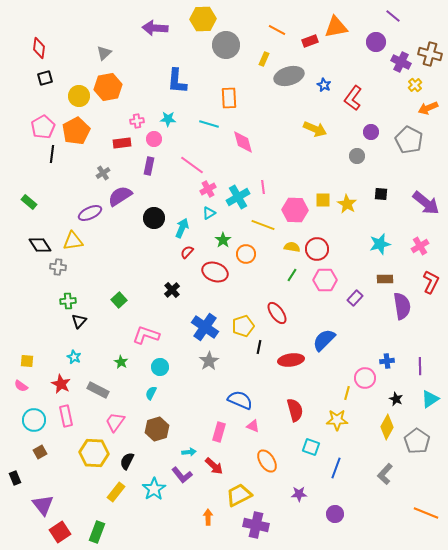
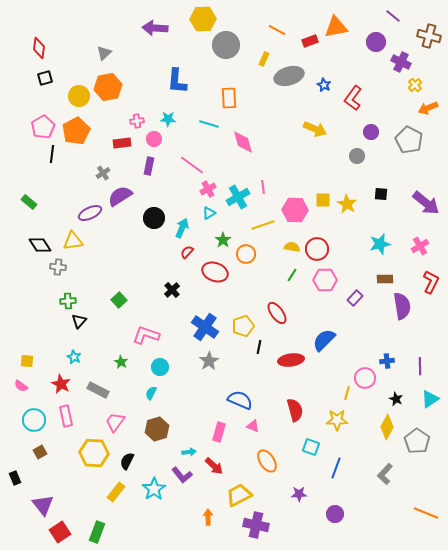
brown cross at (430, 54): moved 1 px left, 18 px up
yellow line at (263, 225): rotated 40 degrees counterclockwise
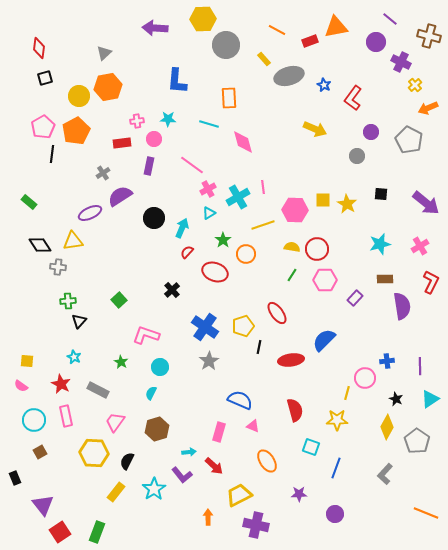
purple line at (393, 16): moved 3 px left, 3 px down
yellow rectangle at (264, 59): rotated 64 degrees counterclockwise
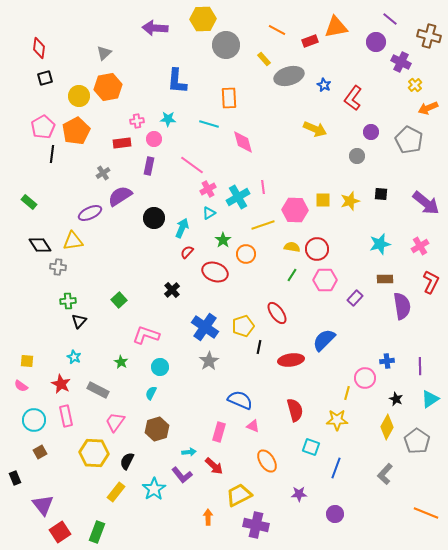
yellow star at (347, 204): moved 3 px right, 3 px up; rotated 24 degrees clockwise
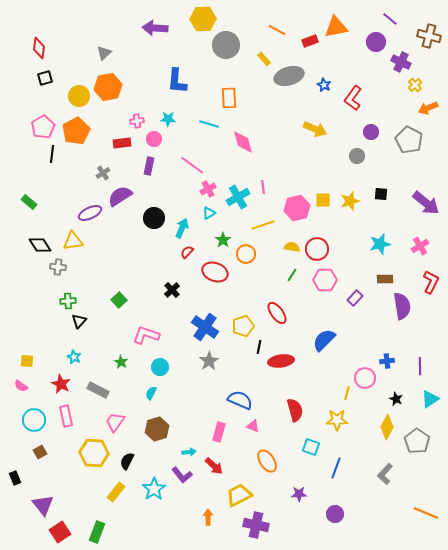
pink hexagon at (295, 210): moved 2 px right, 2 px up; rotated 15 degrees counterclockwise
red ellipse at (291, 360): moved 10 px left, 1 px down
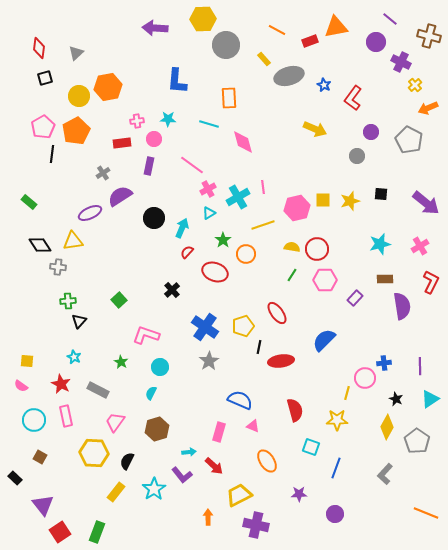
gray triangle at (104, 53): moved 28 px left
blue cross at (387, 361): moved 3 px left, 2 px down
brown square at (40, 452): moved 5 px down; rotated 32 degrees counterclockwise
black rectangle at (15, 478): rotated 24 degrees counterclockwise
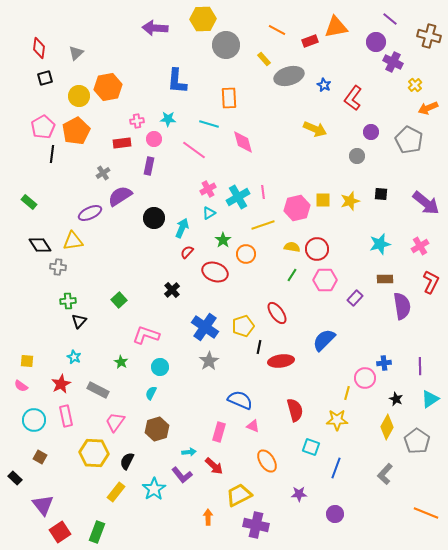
purple cross at (401, 62): moved 8 px left
pink line at (192, 165): moved 2 px right, 15 px up
pink line at (263, 187): moved 5 px down
red star at (61, 384): rotated 18 degrees clockwise
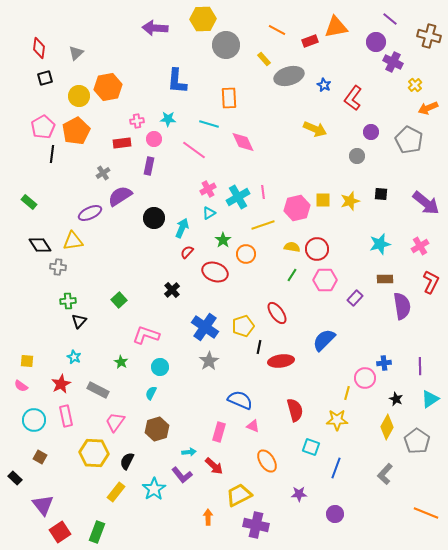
pink diamond at (243, 142): rotated 10 degrees counterclockwise
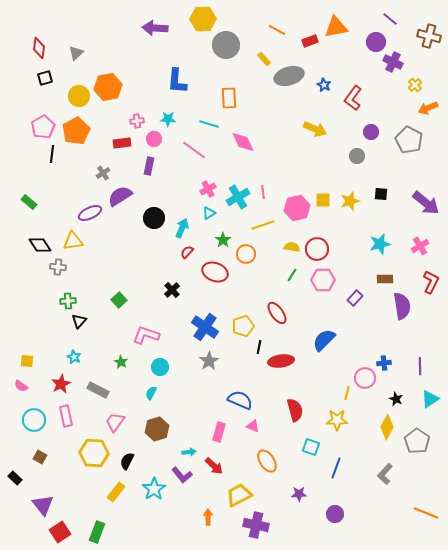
pink hexagon at (325, 280): moved 2 px left
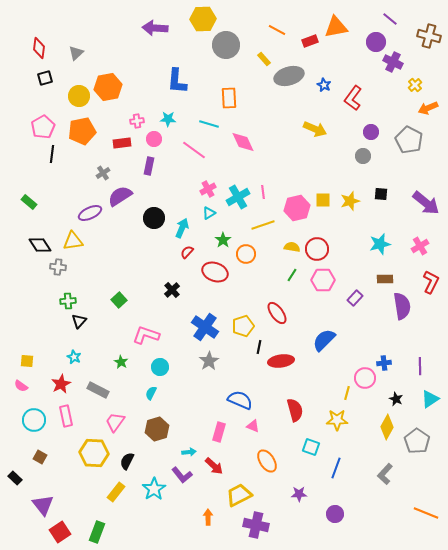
orange pentagon at (76, 131): moved 6 px right; rotated 16 degrees clockwise
gray circle at (357, 156): moved 6 px right
